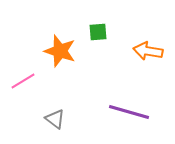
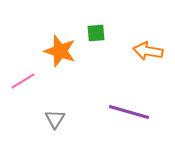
green square: moved 2 px left, 1 px down
gray triangle: rotated 25 degrees clockwise
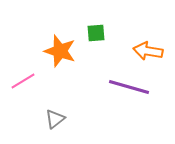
purple line: moved 25 px up
gray triangle: rotated 20 degrees clockwise
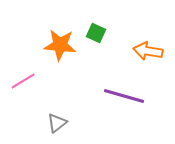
green square: rotated 30 degrees clockwise
orange star: moved 6 px up; rotated 12 degrees counterclockwise
purple line: moved 5 px left, 9 px down
gray triangle: moved 2 px right, 4 px down
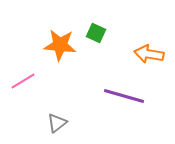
orange arrow: moved 1 px right, 3 px down
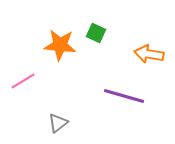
gray triangle: moved 1 px right
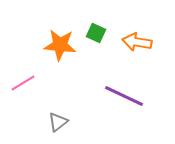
orange arrow: moved 12 px left, 12 px up
pink line: moved 2 px down
purple line: rotated 9 degrees clockwise
gray triangle: moved 1 px up
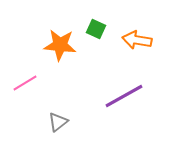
green square: moved 4 px up
orange arrow: moved 2 px up
pink line: moved 2 px right
purple line: rotated 54 degrees counterclockwise
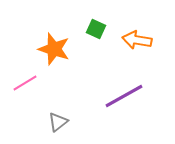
orange star: moved 6 px left, 4 px down; rotated 12 degrees clockwise
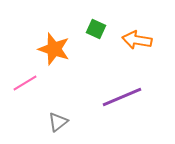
purple line: moved 2 px left, 1 px down; rotated 6 degrees clockwise
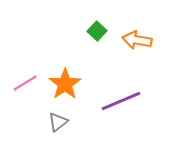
green square: moved 1 px right, 2 px down; rotated 18 degrees clockwise
orange star: moved 11 px right, 35 px down; rotated 20 degrees clockwise
purple line: moved 1 px left, 4 px down
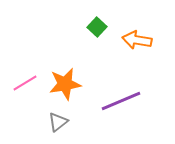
green square: moved 4 px up
orange star: rotated 24 degrees clockwise
